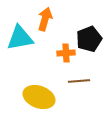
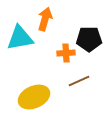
black pentagon: rotated 20 degrees clockwise
brown line: rotated 20 degrees counterclockwise
yellow ellipse: moved 5 px left; rotated 44 degrees counterclockwise
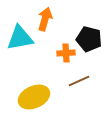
black pentagon: rotated 15 degrees clockwise
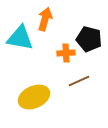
cyan triangle: rotated 20 degrees clockwise
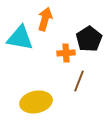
black pentagon: rotated 25 degrees clockwise
brown line: rotated 45 degrees counterclockwise
yellow ellipse: moved 2 px right, 5 px down; rotated 12 degrees clockwise
